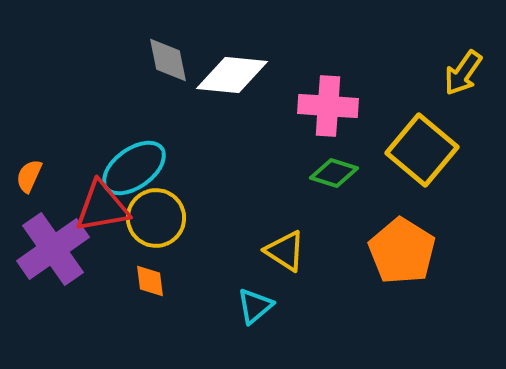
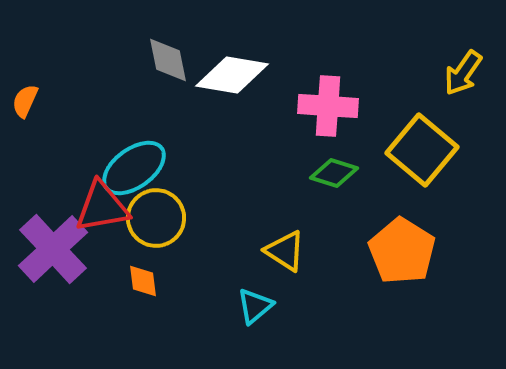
white diamond: rotated 4 degrees clockwise
orange semicircle: moved 4 px left, 75 px up
purple cross: rotated 8 degrees counterclockwise
orange diamond: moved 7 px left
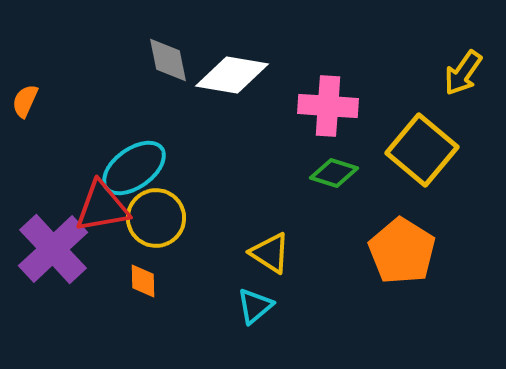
yellow triangle: moved 15 px left, 2 px down
orange diamond: rotated 6 degrees clockwise
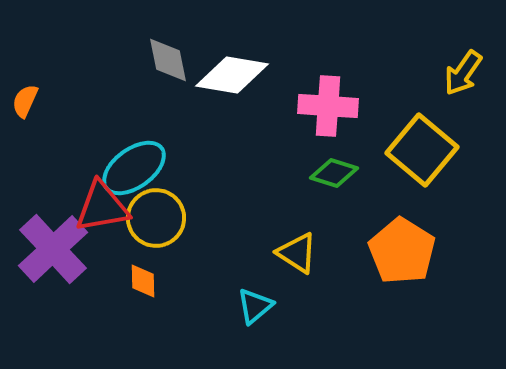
yellow triangle: moved 27 px right
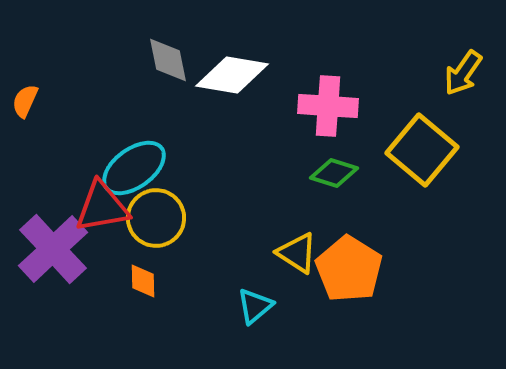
orange pentagon: moved 53 px left, 18 px down
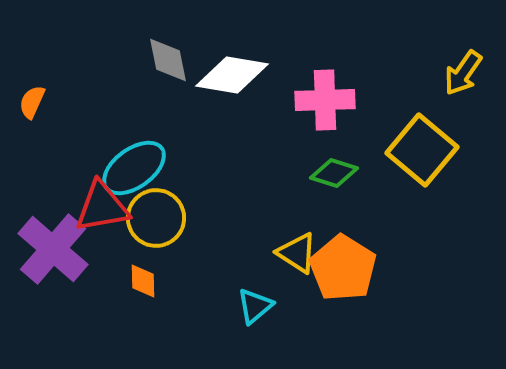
orange semicircle: moved 7 px right, 1 px down
pink cross: moved 3 px left, 6 px up; rotated 6 degrees counterclockwise
purple cross: rotated 6 degrees counterclockwise
orange pentagon: moved 6 px left, 1 px up
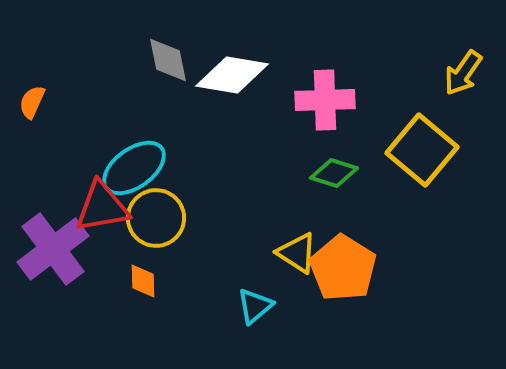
purple cross: rotated 12 degrees clockwise
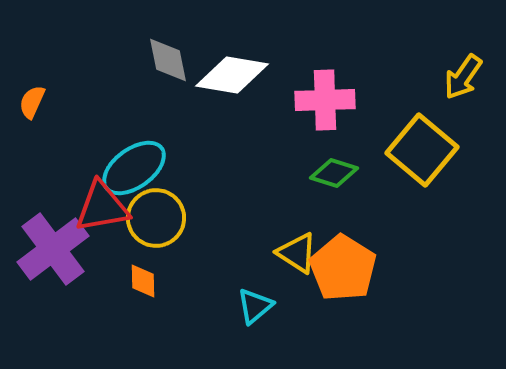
yellow arrow: moved 4 px down
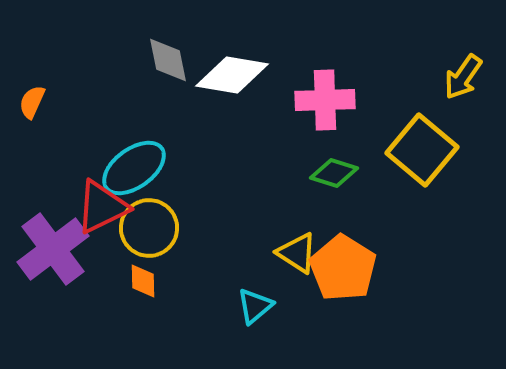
red triangle: rotated 16 degrees counterclockwise
yellow circle: moved 7 px left, 10 px down
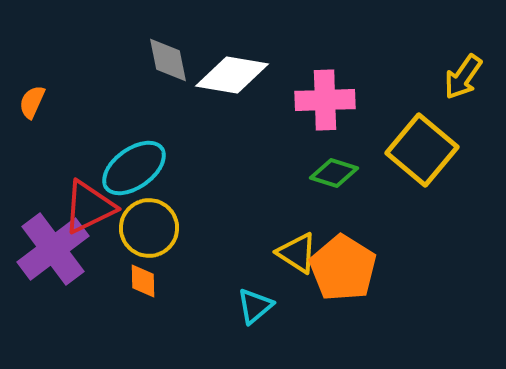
red triangle: moved 13 px left
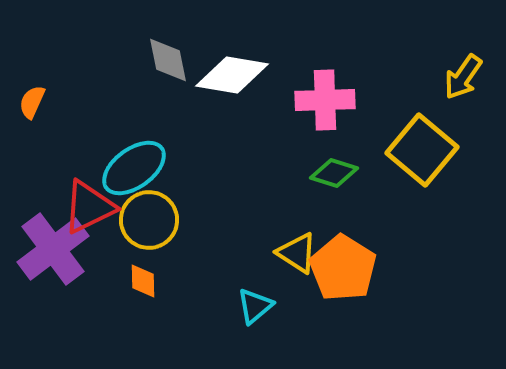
yellow circle: moved 8 px up
